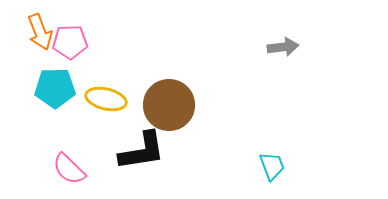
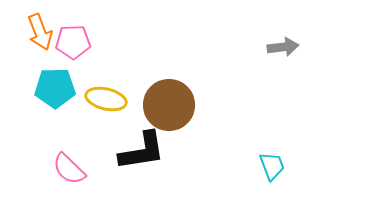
pink pentagon: moved 3 px right
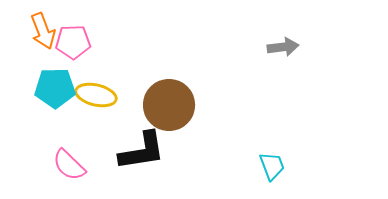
orange arrow: moved 3 px right, 1 px up
yellow ellipse: moved 10 px left, 4 px up
pink semicircle: moved 4 px up
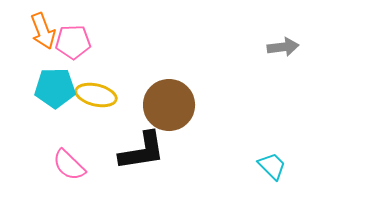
cyan trapezoid: rotated 24 degrees counterclockwise
